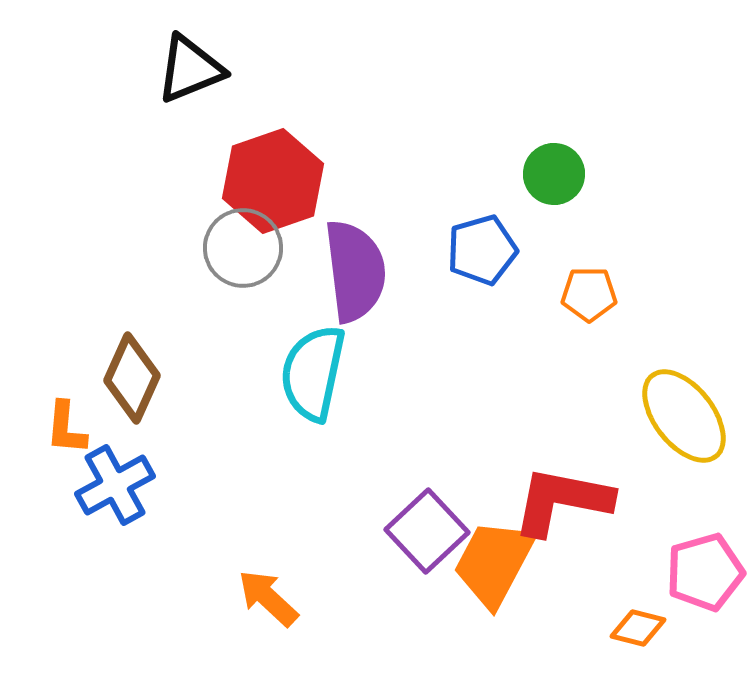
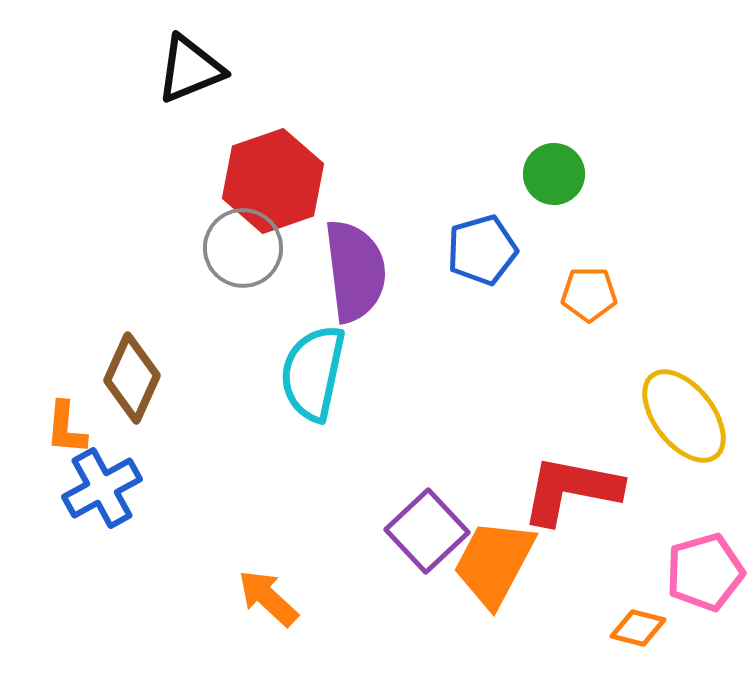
blue cross: moved 13 px left, 3 px down
red L-shape: moved 9 px right, 11 px up
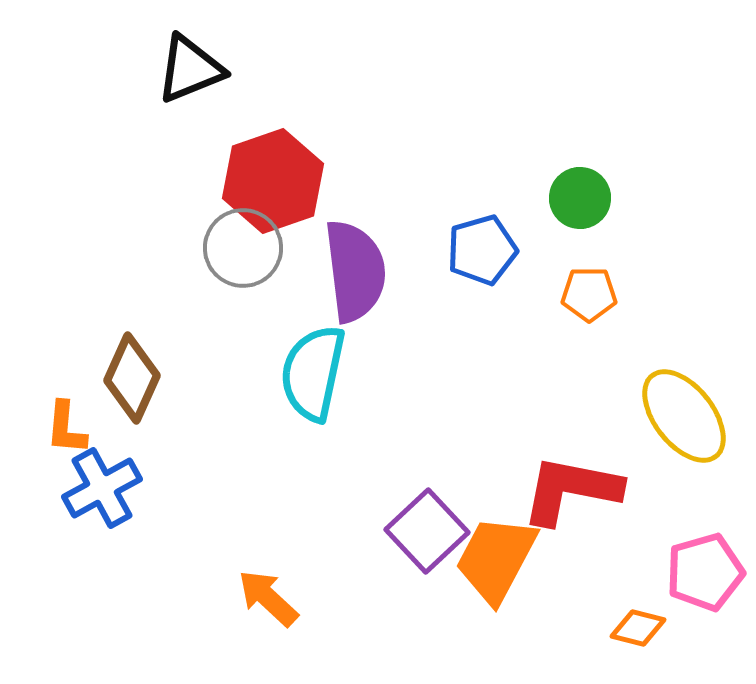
green circle: moved 26 px right, 24 px down
orange trapezoid: moved 2 px right, 4 px up
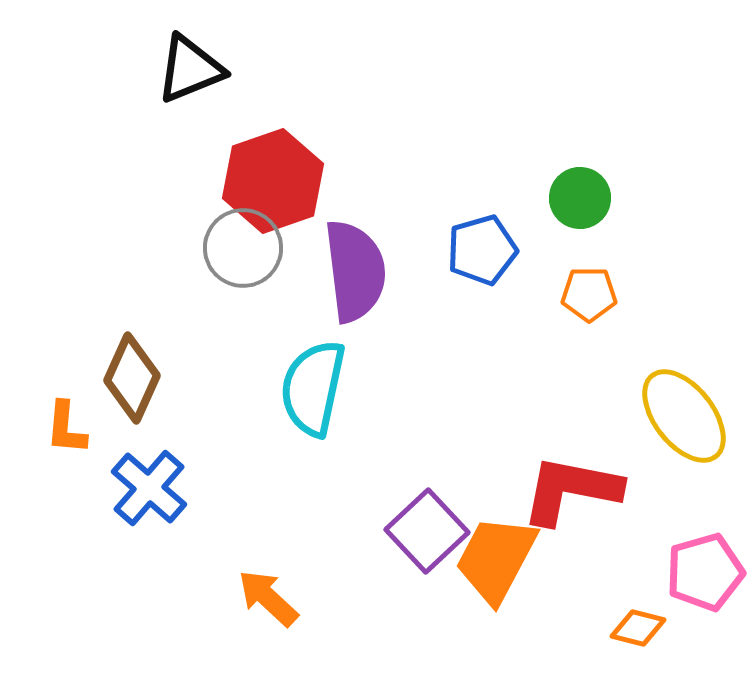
cyan semicircle: moved 15 px down
blue cross: moved 47 px right; rotated 20 degrees counterclockwise
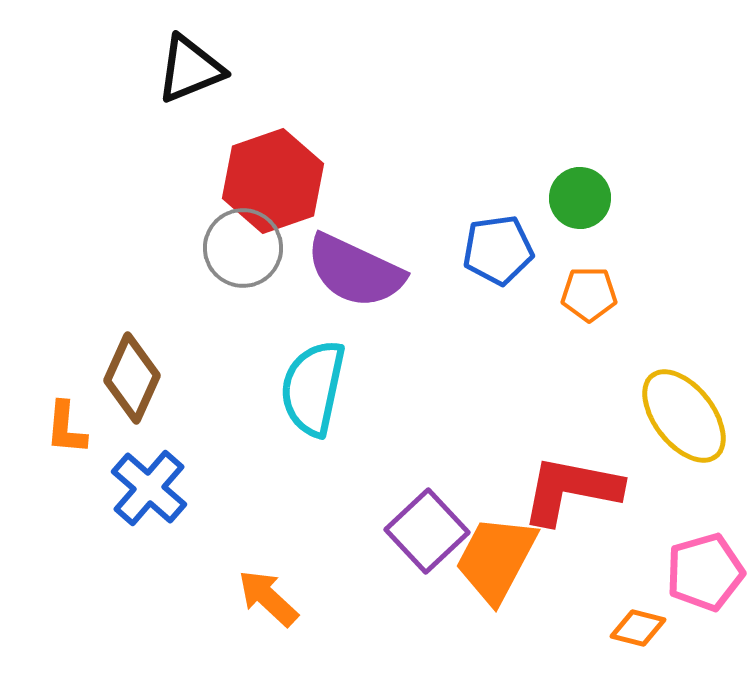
blue pentagon: moved 16 px right; rotated 8 degrees clockwise
purple semicircle: rotated 122 degrees clockwise
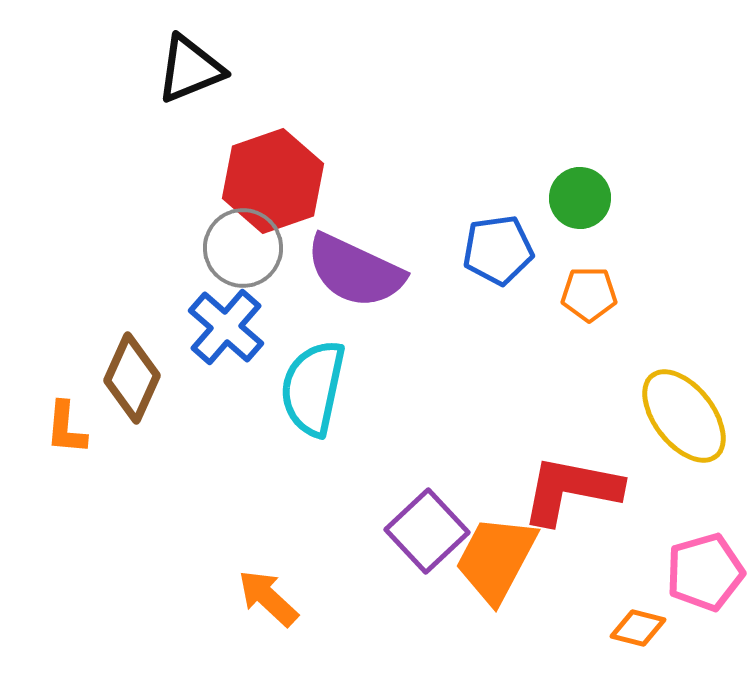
blue cross: moved 77 px right, 161 px up
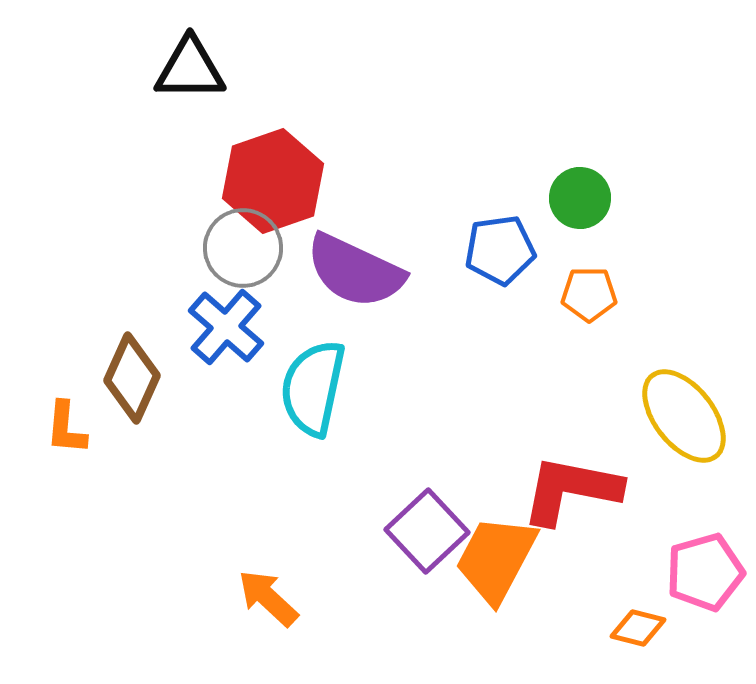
black triangle: rotated 22 degrees clockwise
blue pentagon: moved 2 px right
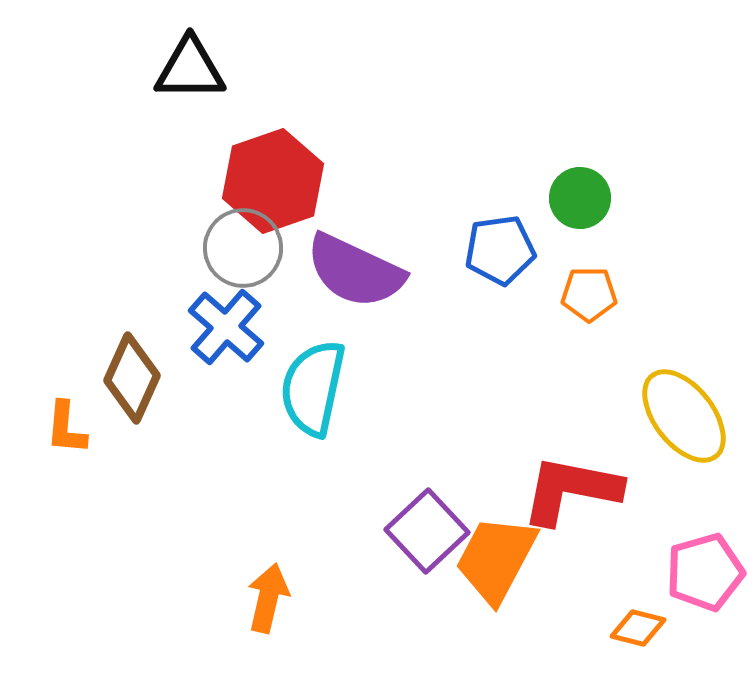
orange arrow: rotated 60 degrees clockwise
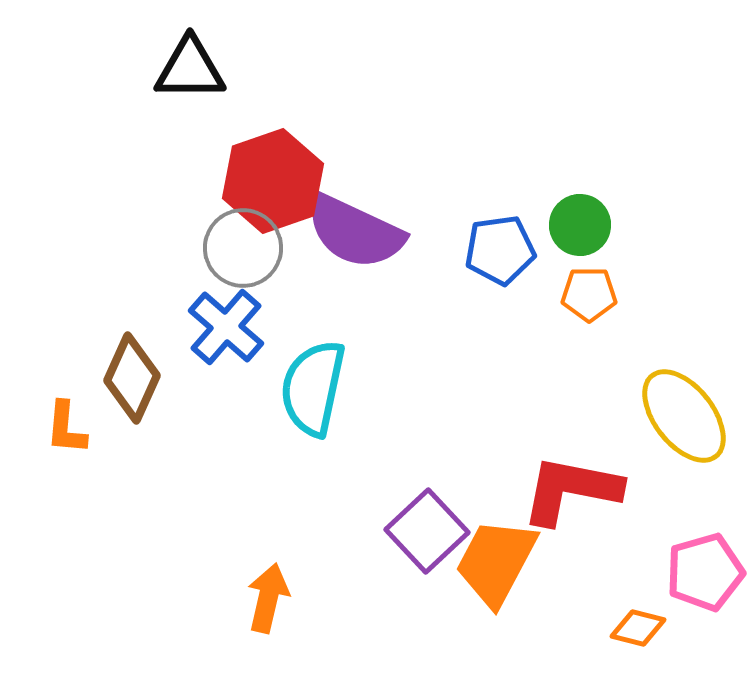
green circle: moved 27 px down
purple semicircle: moved 39 px up
orange trapezoid: moved 3 px down
